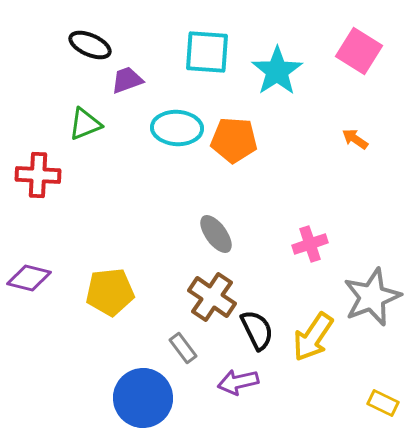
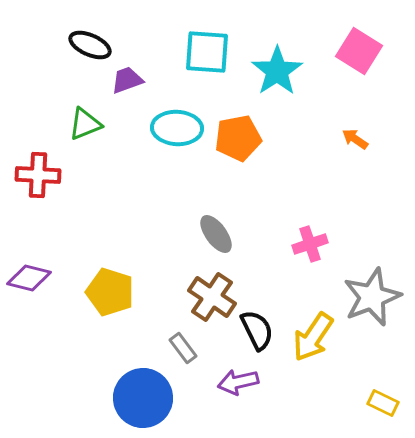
orange pentagon: moved 4 px right, 2 px up; rotated 15 degrees counterclockwise
yellow pentagon: rotated 24 degrees clockwise
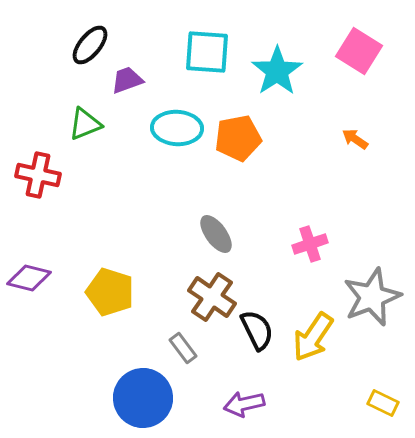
black ellipse: rotated 75 degrees counterclockwise
red cross: rotated 9 degrees clockwise
purple arrow: moved 6 px right, 22 px down
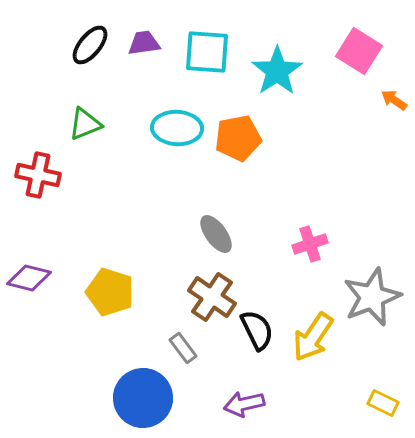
purple trapezoid: moved 17 px right, 37 px up; rotated 12 degrees clockwise
orange arrow: moved 39 px right, 39 px up
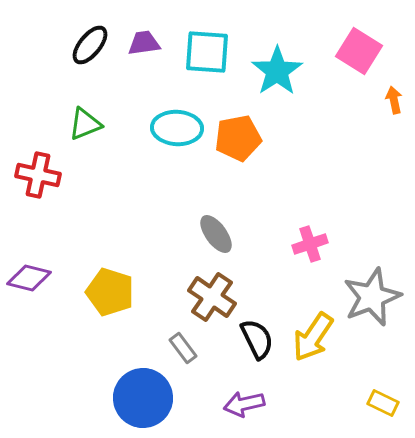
orange arrow: rotated 44 degrees clockwise
black semicircle: moved 9 px down
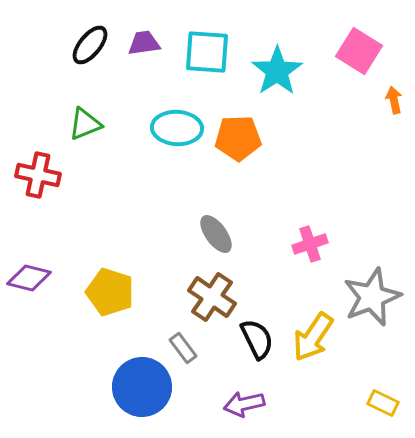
orange pentagon: rotated 9 degrees clockwise
blue circle: moved 1 px left, 11 px up
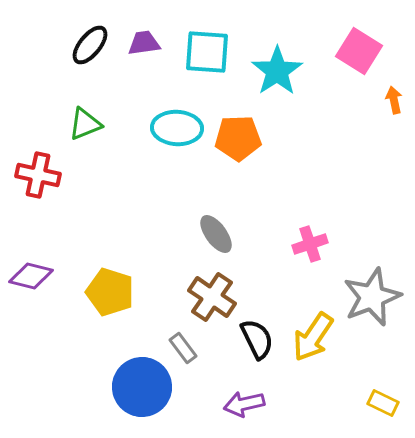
purple diamond: moved 2 px right, 2 px up
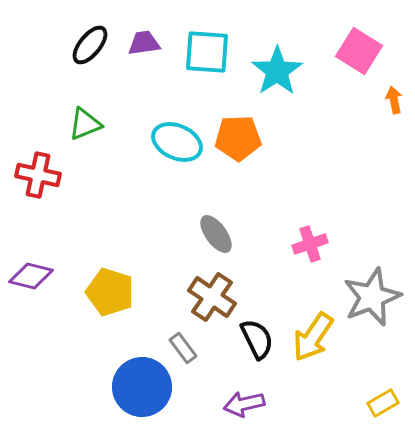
cyan ellipse: moved 14 px down; rotated 21 degrees clockwise
yellow rectangle: rotated 56 degrees counterclockwise
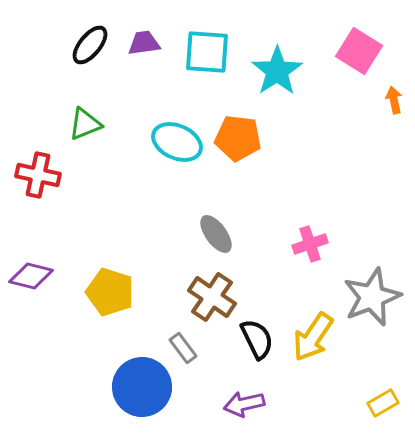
orange pentagon: rotated 9 degrees clockwise
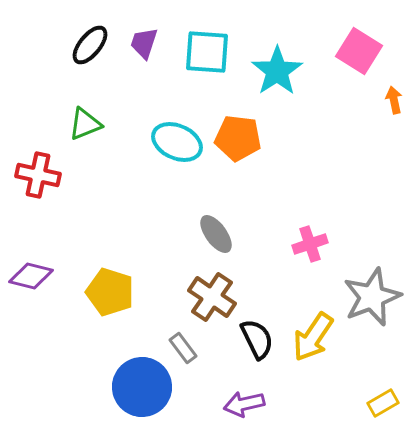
purple trapezoid: rotated 64 degrees counterclockwise
